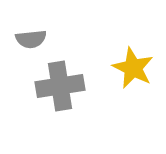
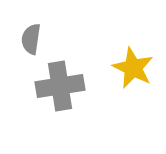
gray semicircle: rotated 104 degrees clockwise
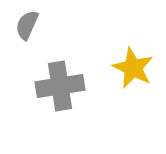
gray semicircle: moved 4 px left, 14 px up; rotated 16 degrees clockwise
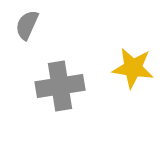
yellow star: rotated 18 degrees counterclockwise
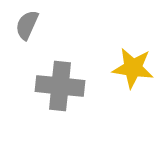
gray cross: rotated 15 degrees clockwise
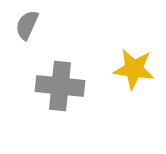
yellow star: moved 1 px right, 1 px down
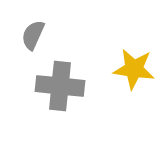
gray semicircle: moved 6 px right, 10 px down
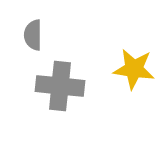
gray semicircle: rotated 24 degrees counterclockwise
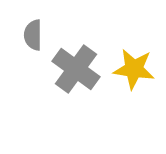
gray cross: moved 16 px right, 17 px up; rotated 30 degrees clockwise
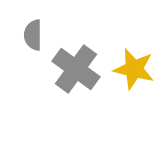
yellow star: rotated 6 degrees clockwise
